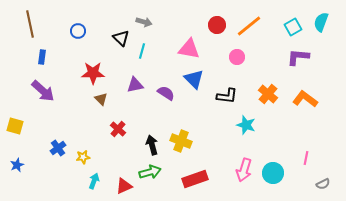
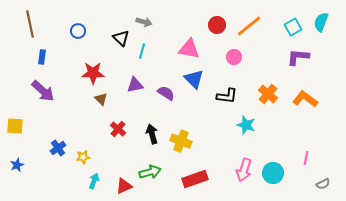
pink circle: moved 3 px left
yellow square: rotated 12 degrees counterclockwise
black arrow: moved 11 px up
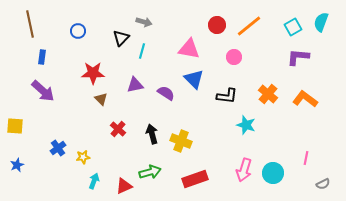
black triangle: rotated 30 degrees clockwise
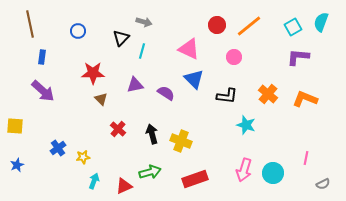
pink triangle: rotated 15 degrees clockwise
orange L-shape: rotated 15 degrees counterclockwise
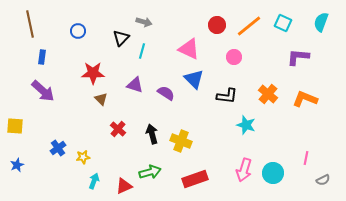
cyan square: moved 10 px left, 4 px up; rotated 36 degrees counterclockwise
purple triangle: rotated 30 degrees clockwise
gray semicircle: moved 4 px up
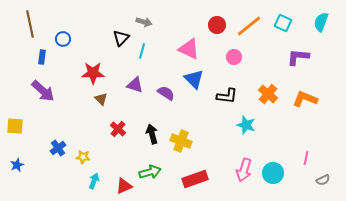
blue circle: moved 15 px left, 8 px down
yellow star: rotated 16 degrees clockwise
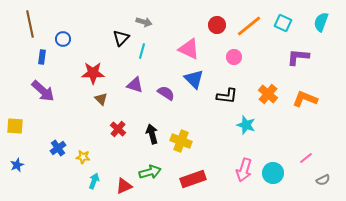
pink line: rotated 40 degrees clockwise
red rectangle: moved 2 px left
